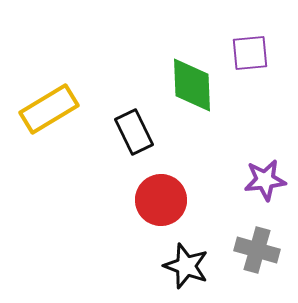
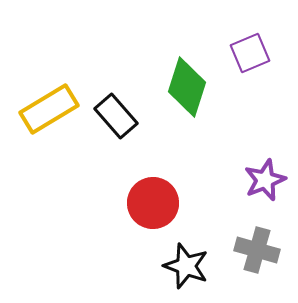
purple square: rotated 18 degrees counterclockwise
green diamond: moved 5 px left, 2 px down; rotated 20 degrees clockwise
black rectangle: moved 18 px left, 16 px up; rotated 15 degrees counterclockwise
purple star: rotated 15 degrees counterclockwise
red circle: moved 8 px left, 3 px down
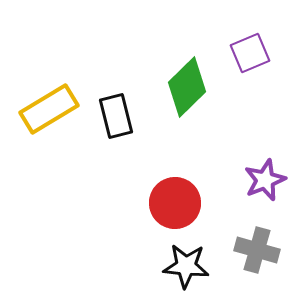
green diamond: rotated 28 degrees clockwise
black rectangle: rotated 27 degrees clockwise
red circle: moved 22 px right
black star: rotated 15 degrees counterclockwise
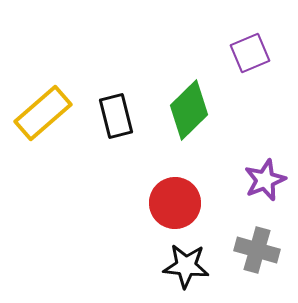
green diamond: moved 2 px right, 23 px down
yellow rectangle: moved 6 px left, 4 px down; rotated 10 degrees counterclockwise
